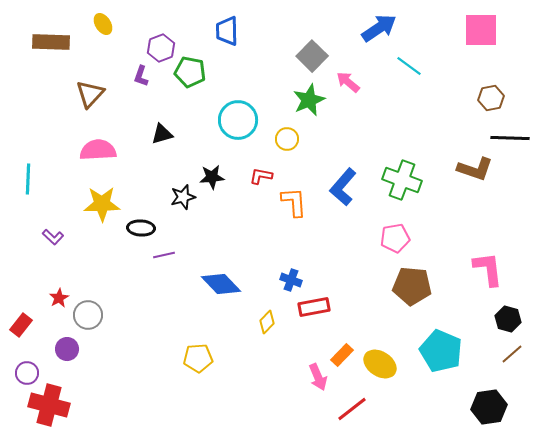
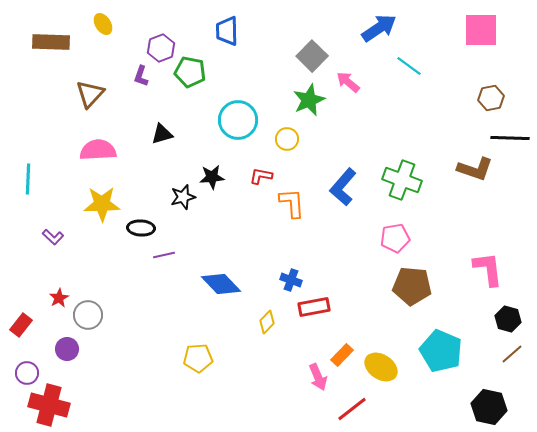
orange L-shape at (294, 202): moved 2 px left, 1 px down
yellow ellipse at (380, 364): moved 1 px right, 3 px down
black hexagon at (489, 407): rotated 20 degrees clockwise
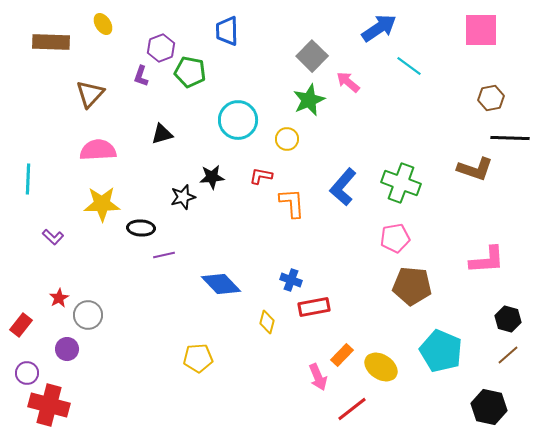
green cross at (402, 180): moved 1 px left, 3 px down
pink L-shape at (488, 269): moved 1 px left, 9 px up; rotated 93 degrees clockwise
yellow diamond at (267, 322): rotated 30 degrees counterclockwise
brown line at (512, 354): moved 4 px left, 1 px down
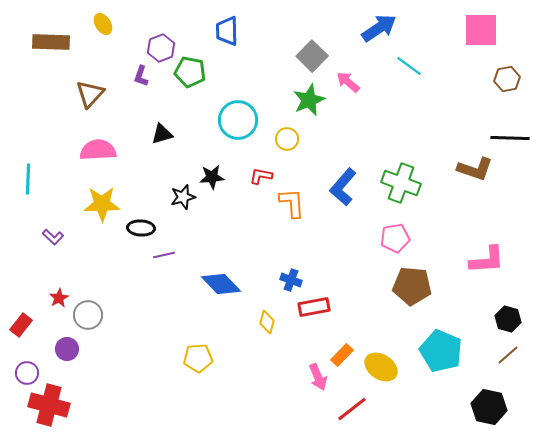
brown hexagon at (491, 98): moved 16 px right, 19 px up
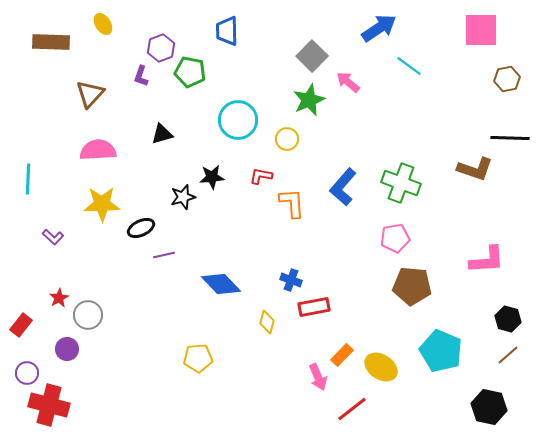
black ellipse at (141, 228): rotated 28 degrees counterclockwise
